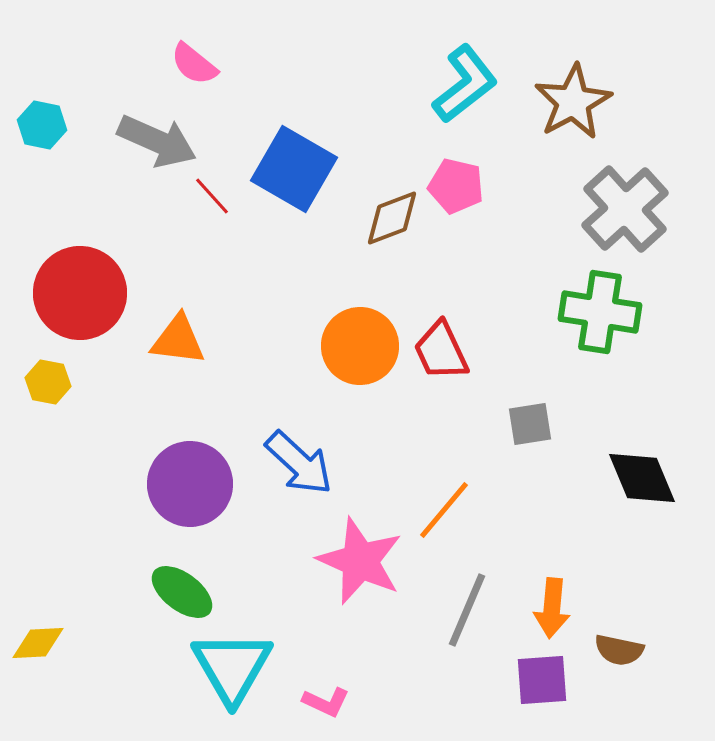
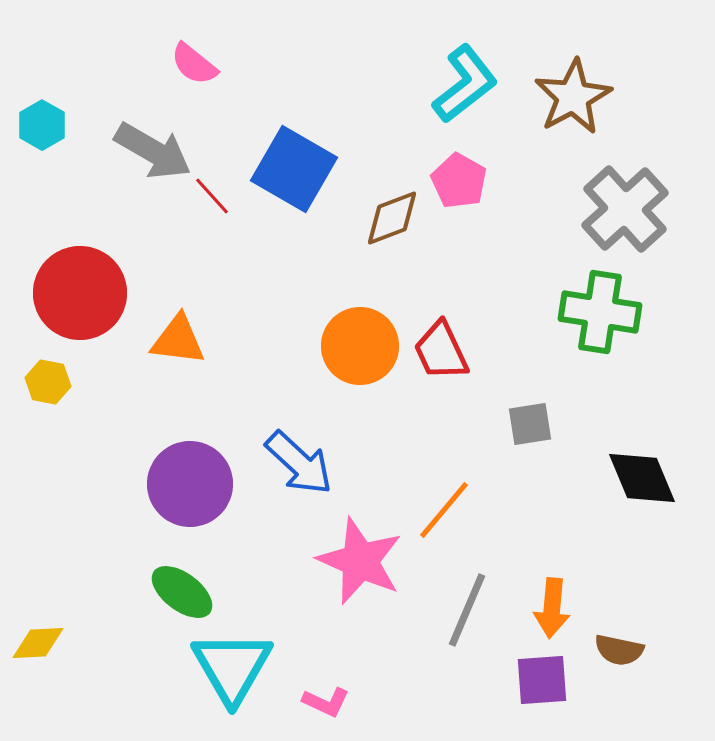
brown star: moved 5 px up
cyan hexagon: rotated 18 degrees clockwise
gray arrow: moved 4 px left, 10 px down; rotated 6 degrees clockwise
pink pentagon: moved 3 px right, 5 px up; rotated 16 degrees clockwise
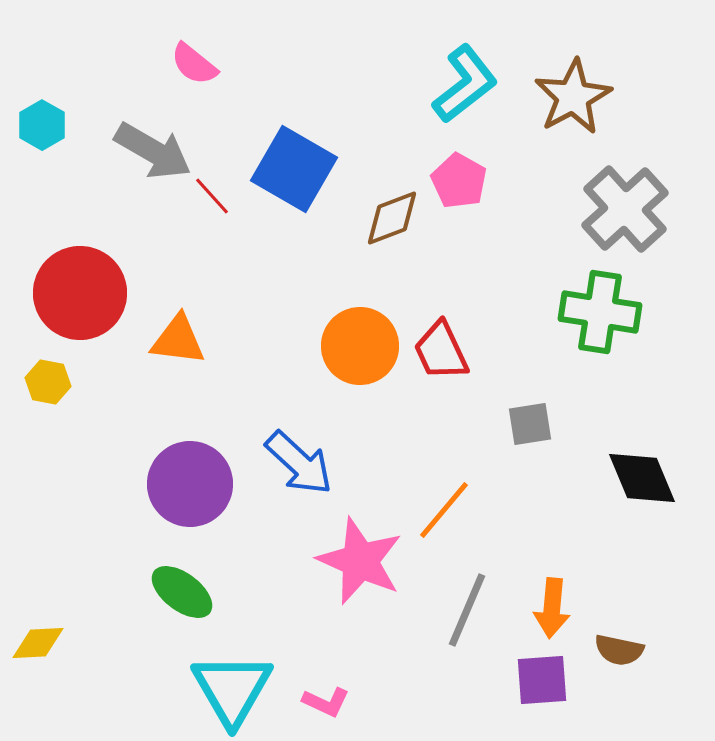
cyan triangle: moved 22 px down
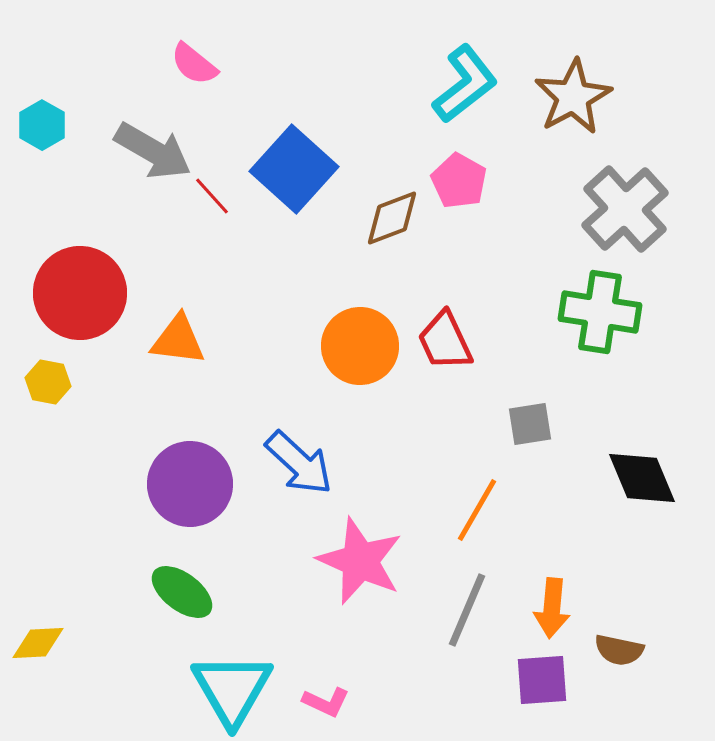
blue square: rotated 12 degrees clockwise
red trapezoid: moved 4 px right, 10 px up
orange line: moved 33 px right; rotated 10 degrees counterclockwise
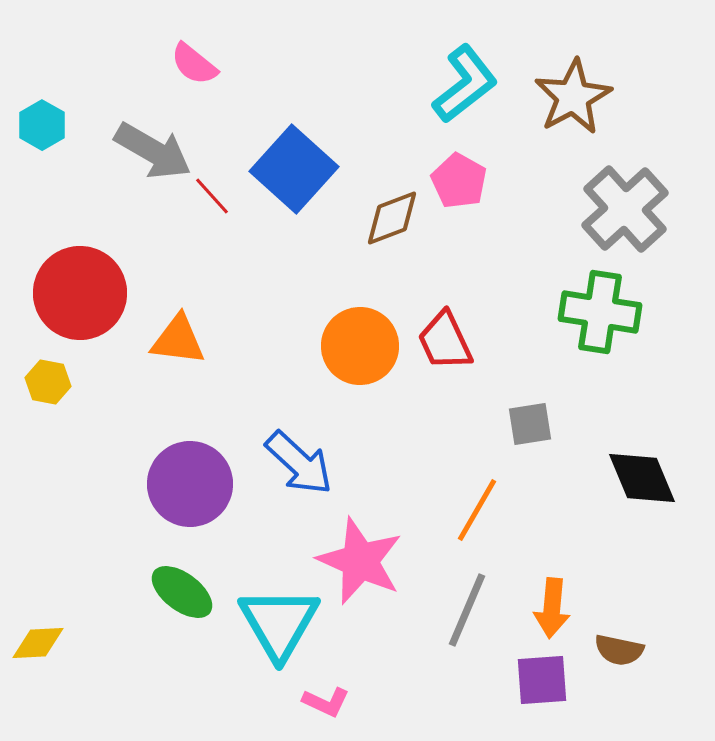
cyan triangle: moved 47 px right, 66 px up
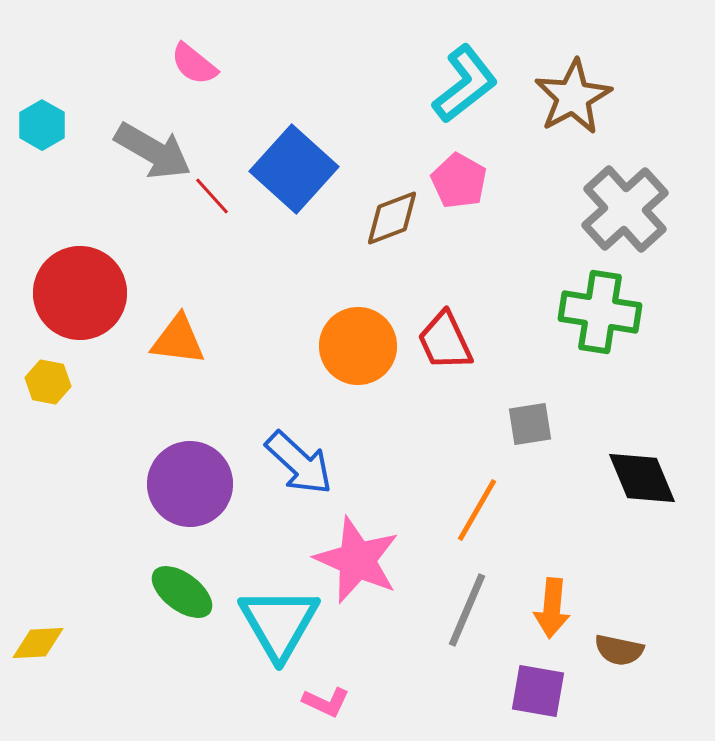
orange circle: moved 2 px left
pink star: moved 3 px left, 1 px up
purple square: moved 4 px left, 11 px down; rotated 14 degrees clockwise
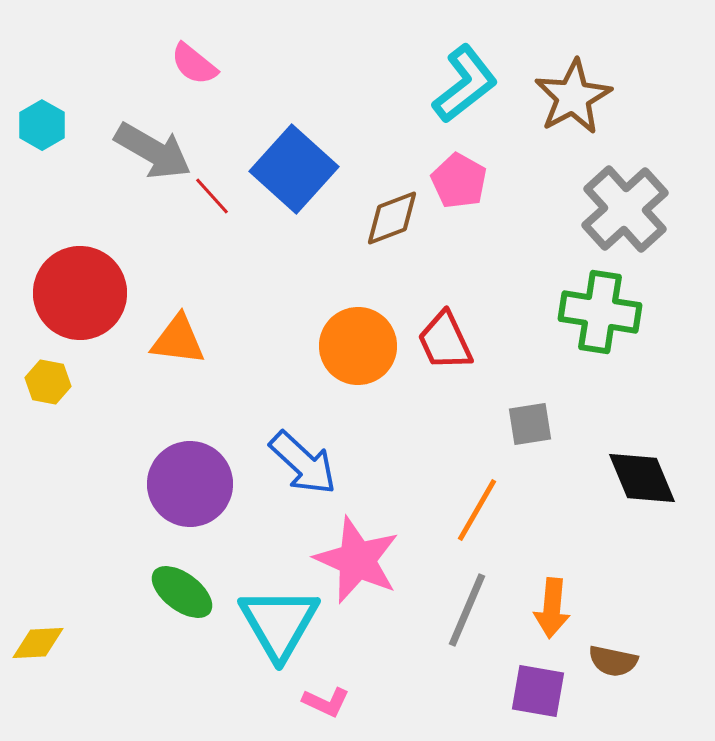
blue arrow: moved 4 px right
brown semicircle: moved 6 px left, 11 px down
